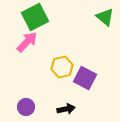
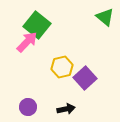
green square: moved 2 px right, 8 px down; rotated 24 degrees counterclockwise
purple square: rotated 20 degrees clockwise
purple circle: moved 2 px right
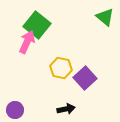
pink arrow: rotated 20 degrees counterclockwise
yellow hexagon: moved 1 px left, 1 px down; rotated 25 degrees clockwise
purple circle: moved 13 px left, 3 px down
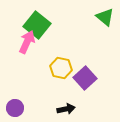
purple circle: moved 2 px up
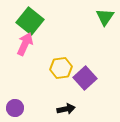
green triangle: rotated 24 degrees clockwise
green square: moved 7 px left, 4 px up
pink arrow: moved 2 px left, 2 px down
yellow hexagon: rotated 20 degrees counterclockwise
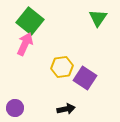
green triangle: moved 7 px left, 1 px down
yellow hexagon: moved 1 px right, 1 px up
purple square: rotated 15 degrees counterclockwise
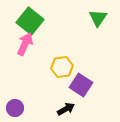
purple square: moved 4 px left, 7 px down
black arrow: rotated 18 degrees counterclockwise
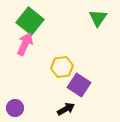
purple square: moved 2 px left
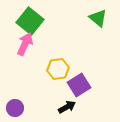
green triangle: rotated 24 degrees counterclockwise
yellow hexagon: moved 4 px left, 2 px down
purple square: rotated 25 degrees clockwise
black arrow: moved 1 px right, 2 px up
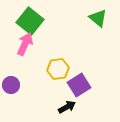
purple circle: moved 4 px left, 23 px up
